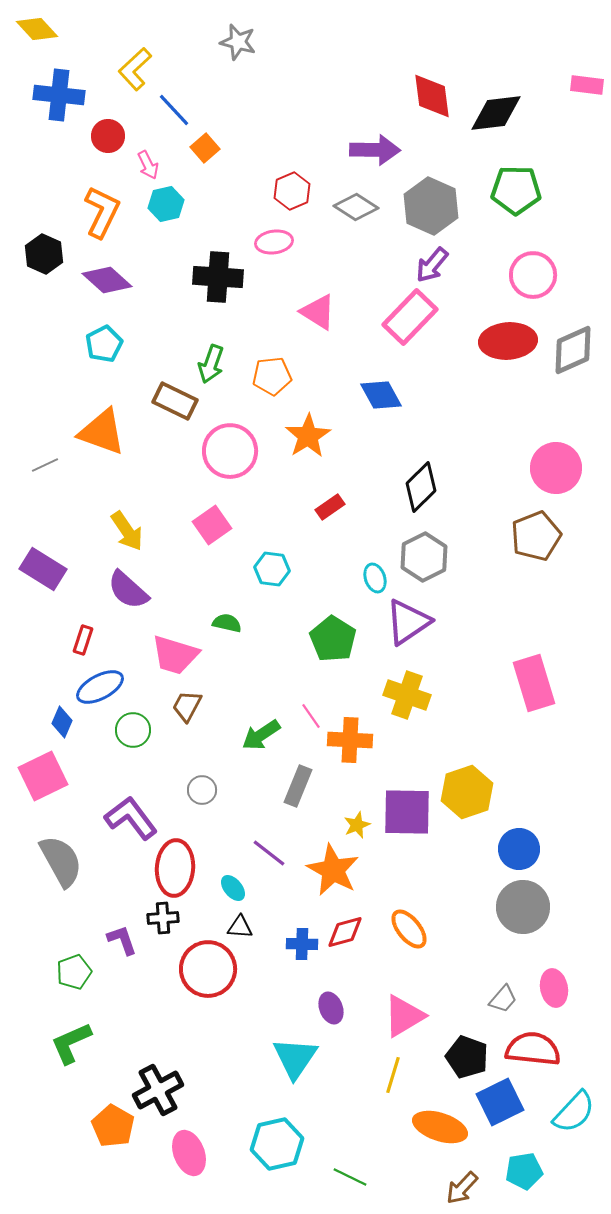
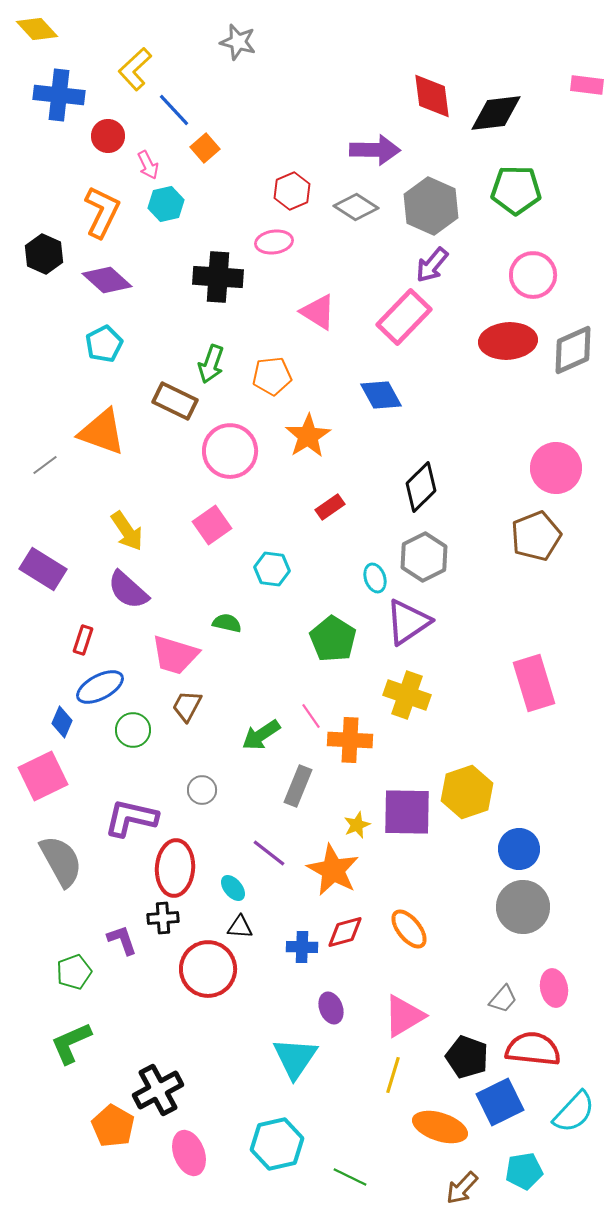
pink rectangle at (410, 317): moved 6 px left
gray line at (45, 465): rotated 12 degrees counterclockwise
purple L-shape at (131, 818): rotated 40 degrees counterclockwise
blue cross at (302, 944): moved 3 px down
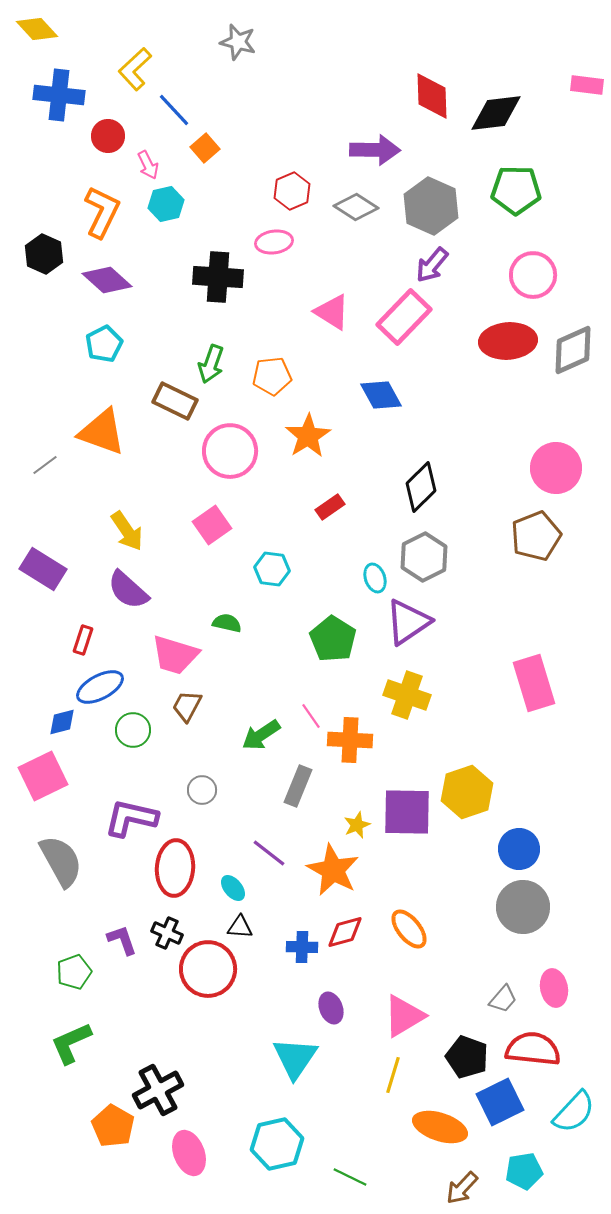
red diamond at (432, 96): rotated 6 degrees clockwise
pink triangle at (318, 312): moved 14 px right
blue diamond at (62, 722): rotated 52 degrees clockwise
black cross at (163, 918): moved 4 px right, 15 px down; rotated 28 degrees clockwise
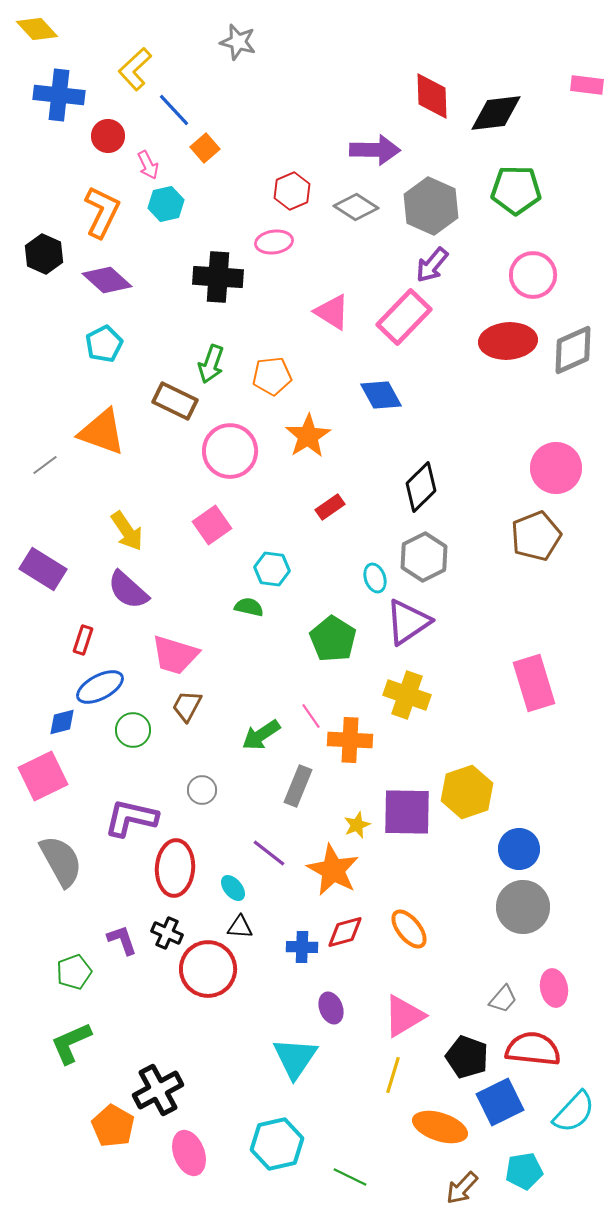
green semicircle at (227, 623): moved 22 px right, 16 px up
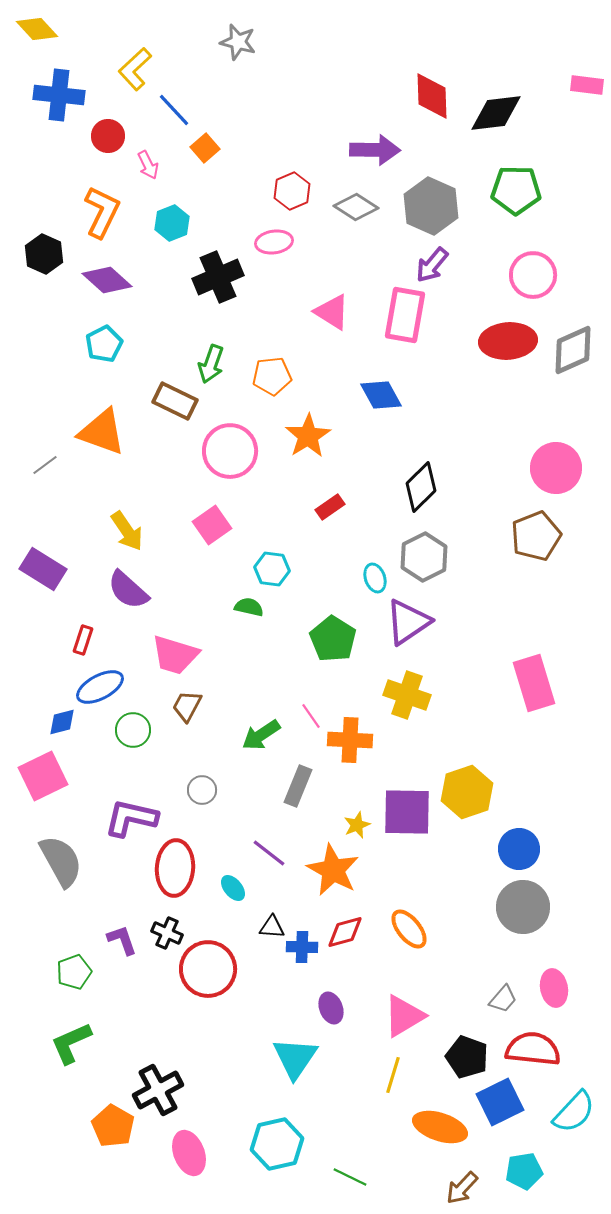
cyan hexagon at (166, 204): moved 6 px right, 19 px down; rotated 8 degrees counterclockwise
black cross at (218, 277): rotated 27 degrees counterclockwise
pink rectangle at (404, 317): moved 1 px right, 2 px up; rotated 34 degrees counterclockwise
black triangle at (240, 927): moved 32 px right
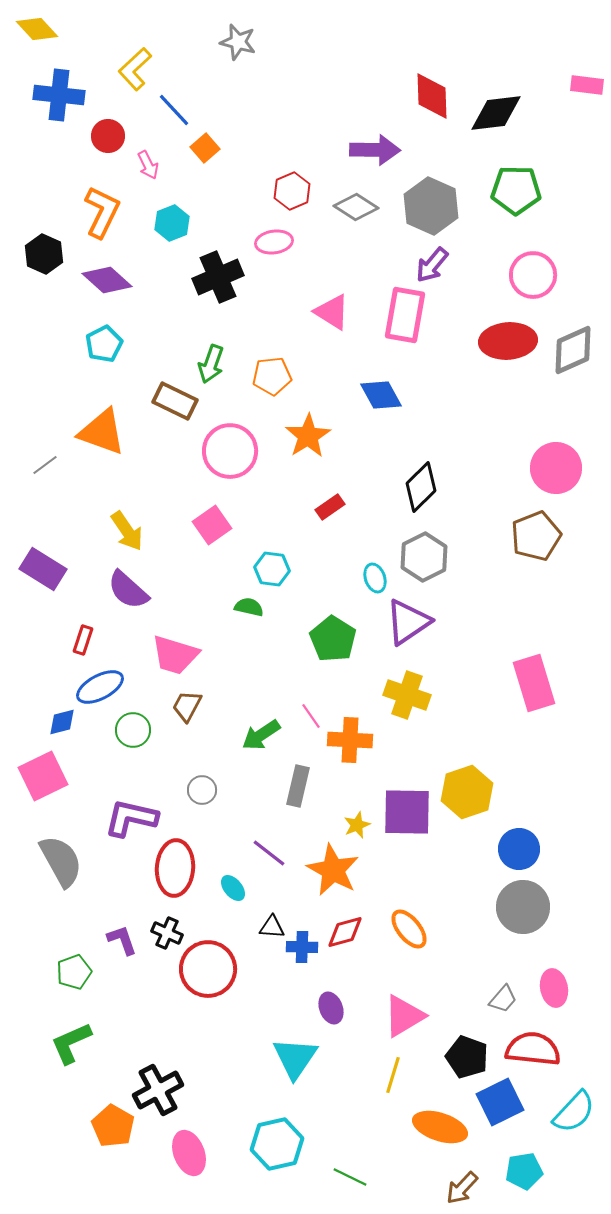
gray rectangle at (298, 786): rotated 9 degrees counterclockwise
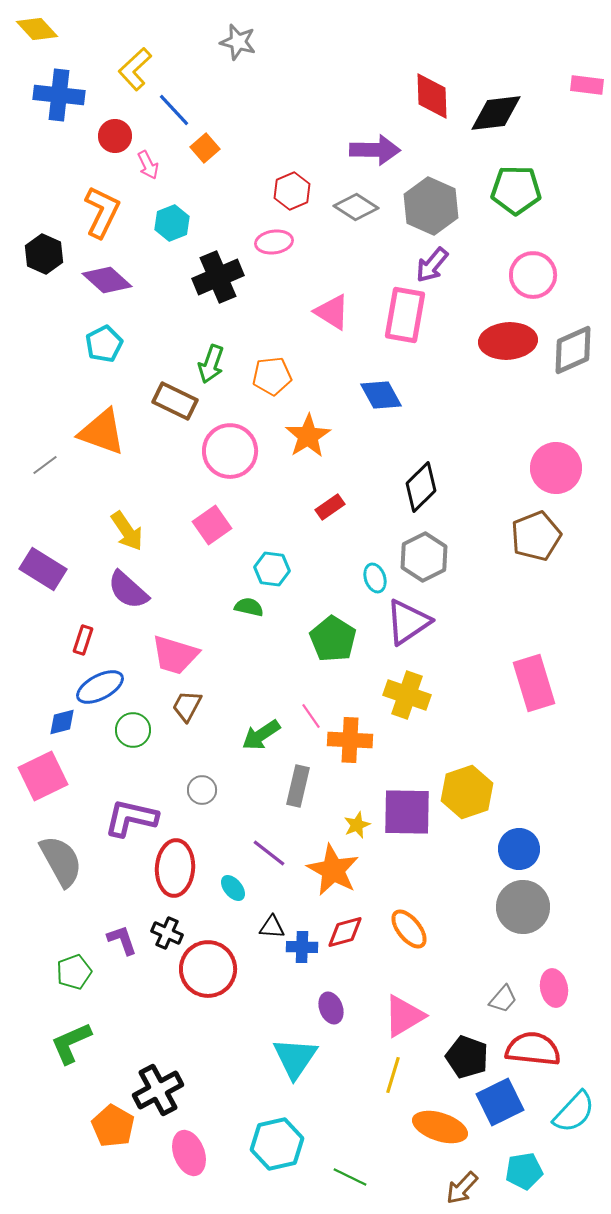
red circle at (108, 136): moved 7 px right
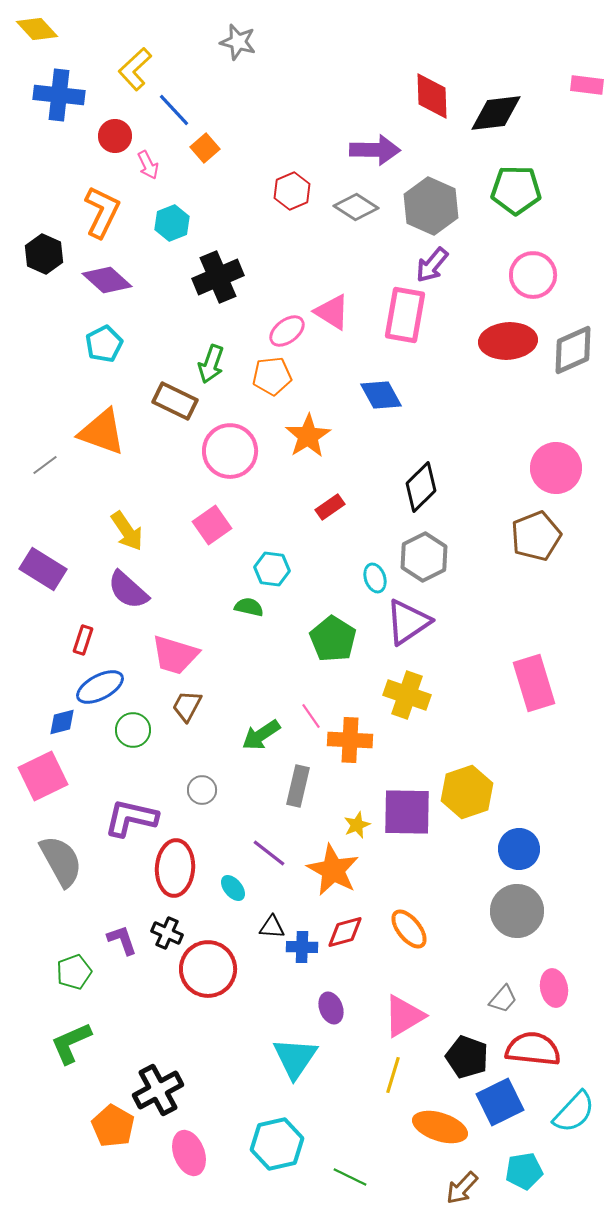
pink ellipse at (274, 242): moved 13 px right, 89 px down; rotated 30 degrees counterclockwise
gray circle at (523, 907): moved 6 px left, 4 px down
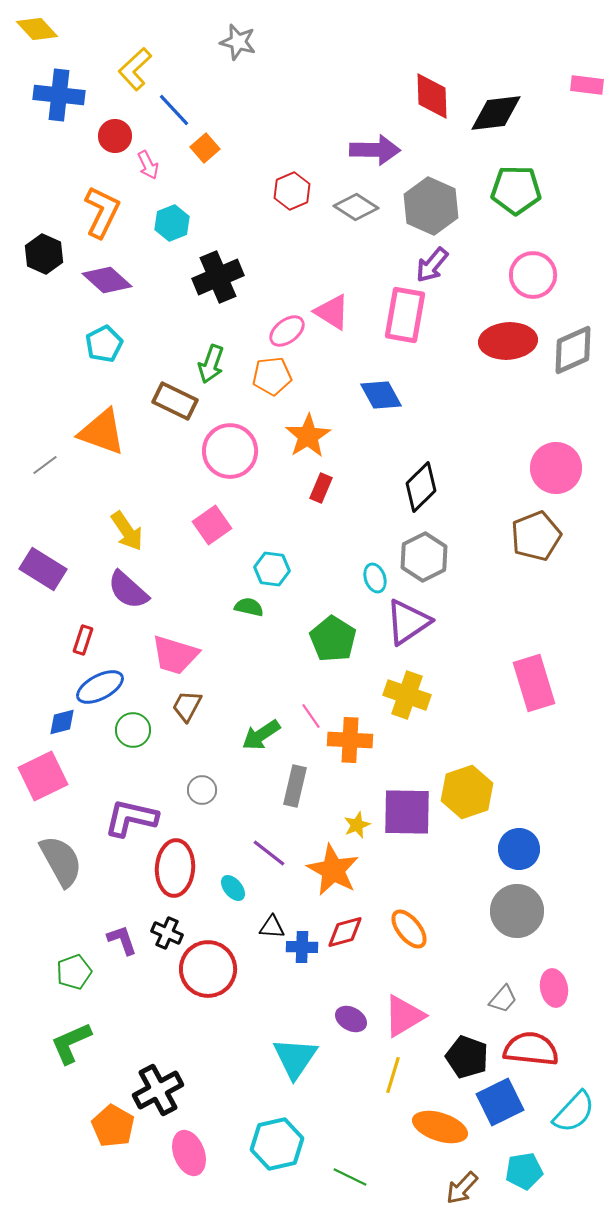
red rectangle at (330, 507): moved 9 px left, 19 px up; rotated 32 degrees counterclockwise
gray rectangle at (298, 786): moved 3 px left
purple ellipse at (331, 1008): moved 20 px right, 11 px down; rotated 40 degrees counterclockwise
red semicircle at (533, 1049): moved 2 px left
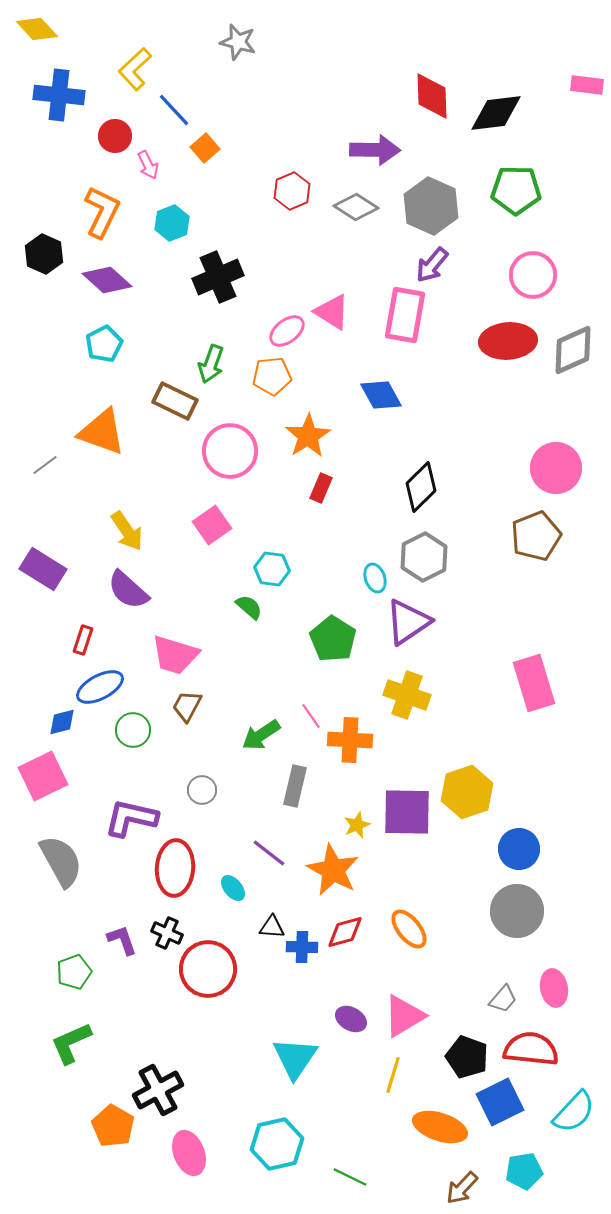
green semicircle at (249, 607): rotated 28 degrees clockwise
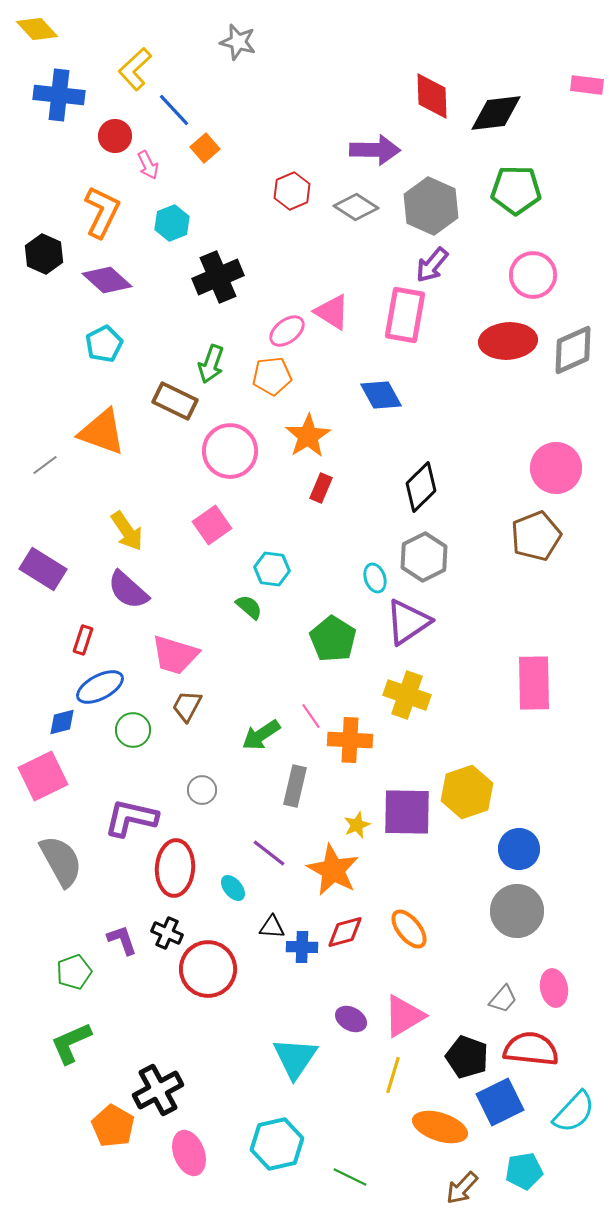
pink rectangle at (534, 683): rotated 16 degrees clockwise
